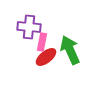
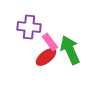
pink rectangle: moved 8 px right; rotated 48 degrees counterclockwise
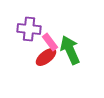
purple cross: moved 2 px down
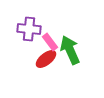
red ellipse: moved 2 px down
